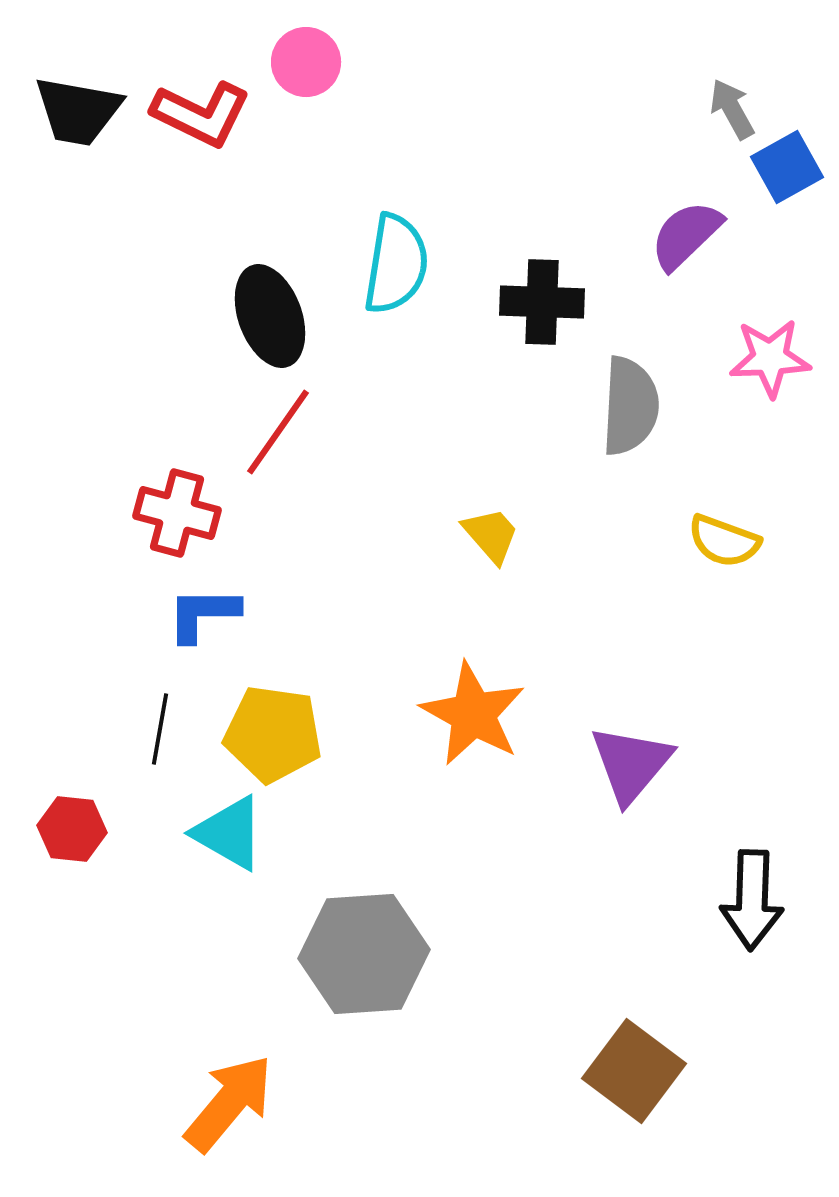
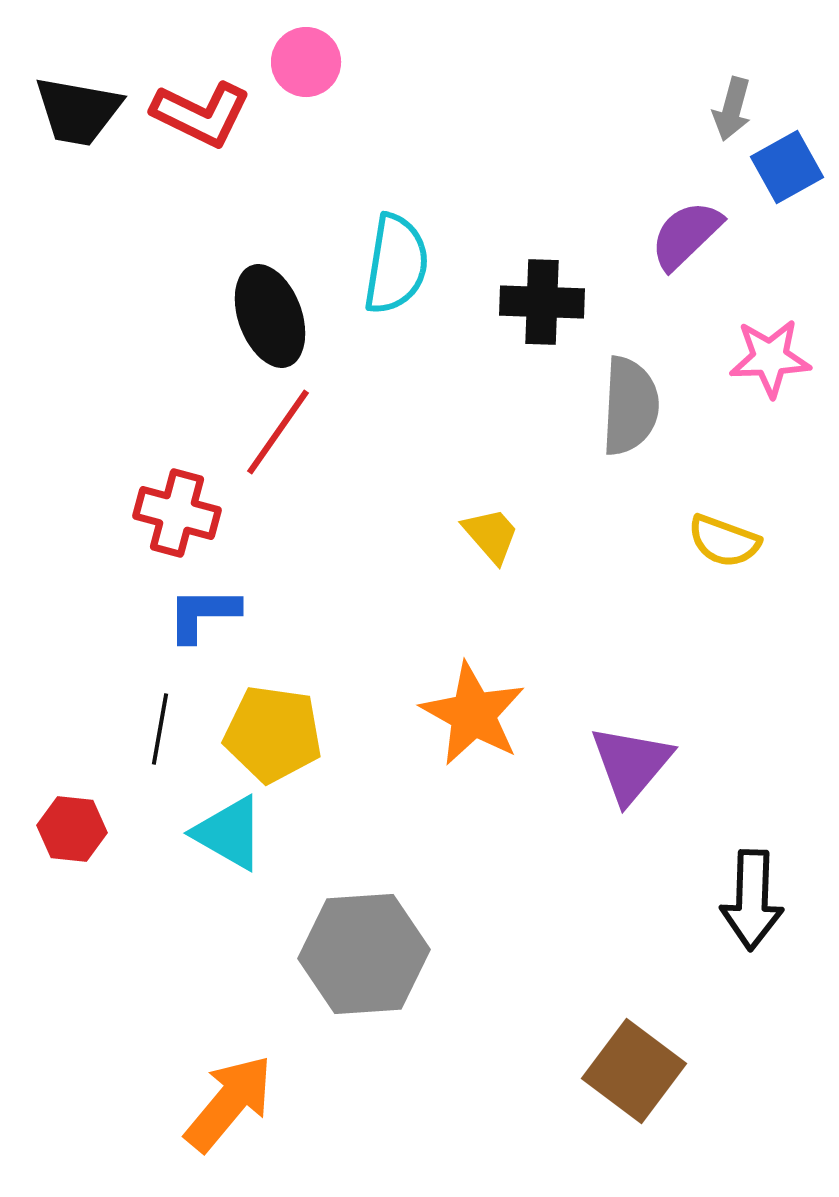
gray arrow: rotated 136 degrees counterclockwise
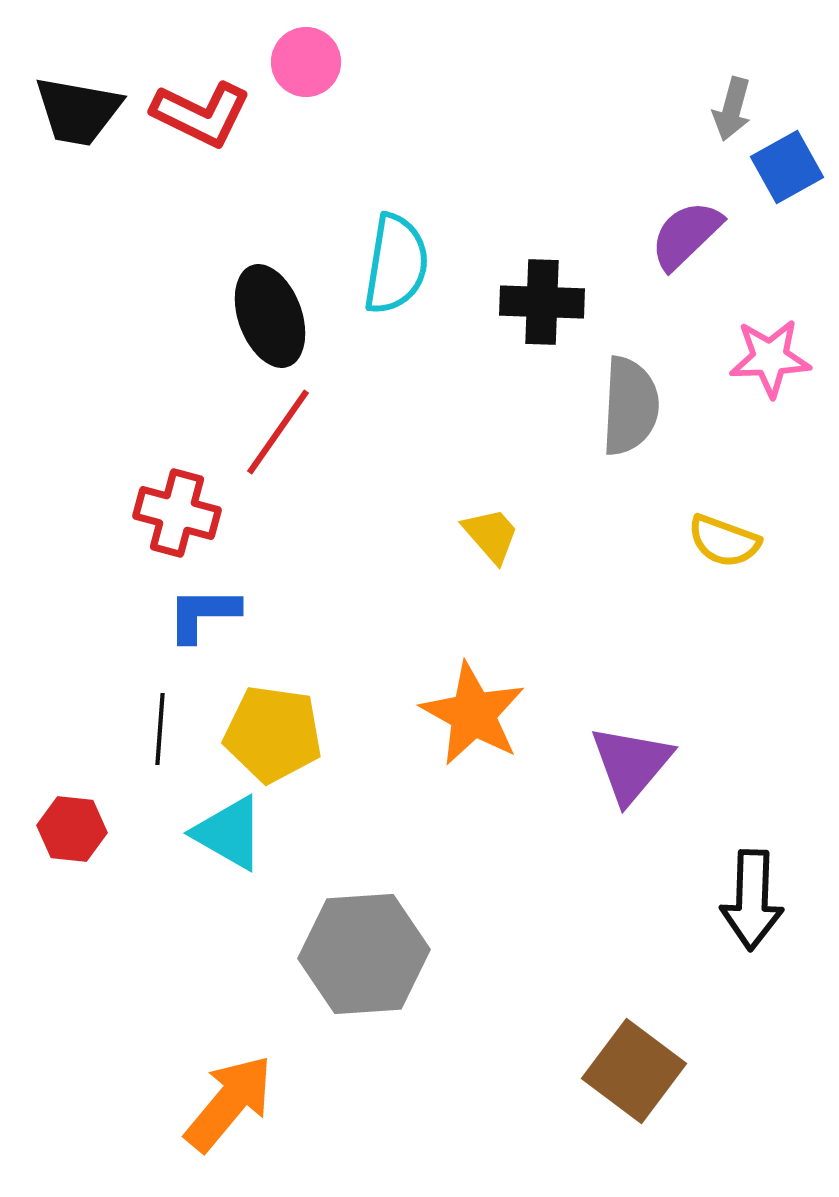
black line: rotated 6 degrees counterclockwise
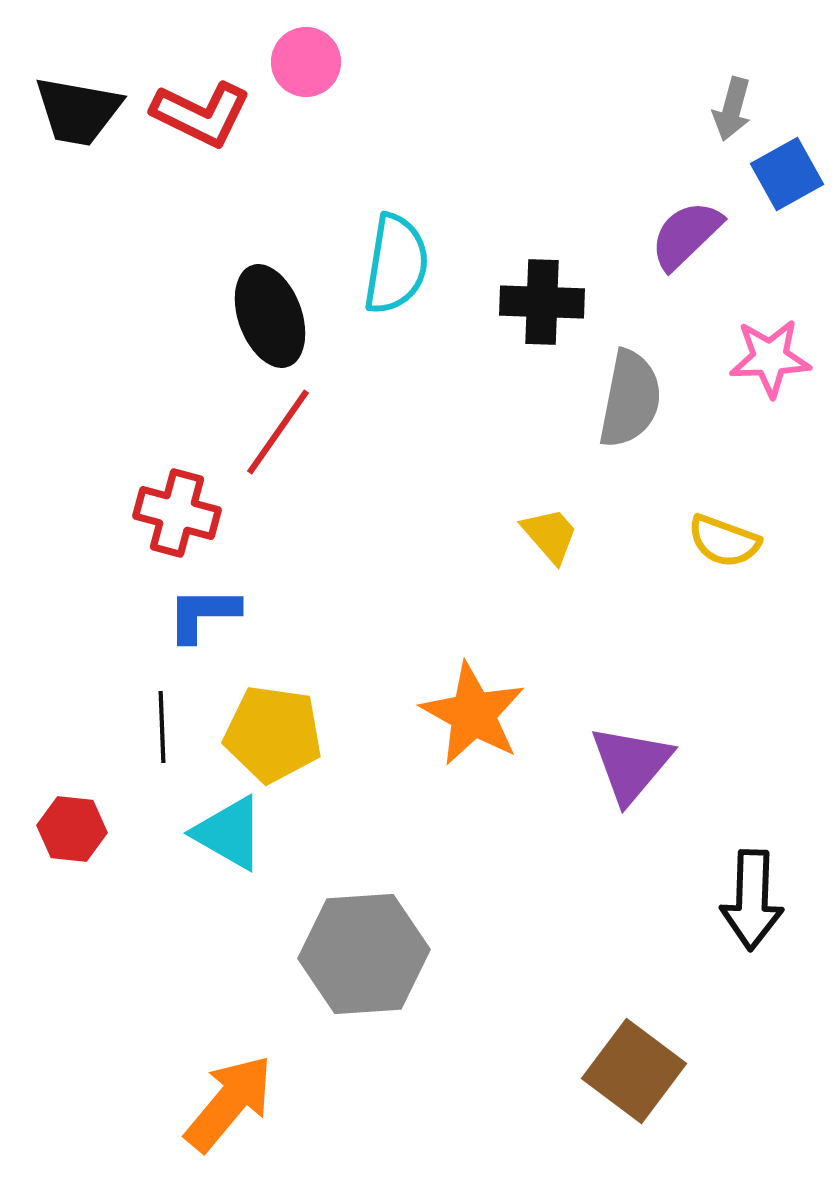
blue square: moved 7 px down
gray semicircle: moved 7 px up; rotated 8 degrees clockwise
yellow trapezoid: moved 59 px right
black line: moved 2 px right, 2 px up; rotated 6 degrees counterclockwise
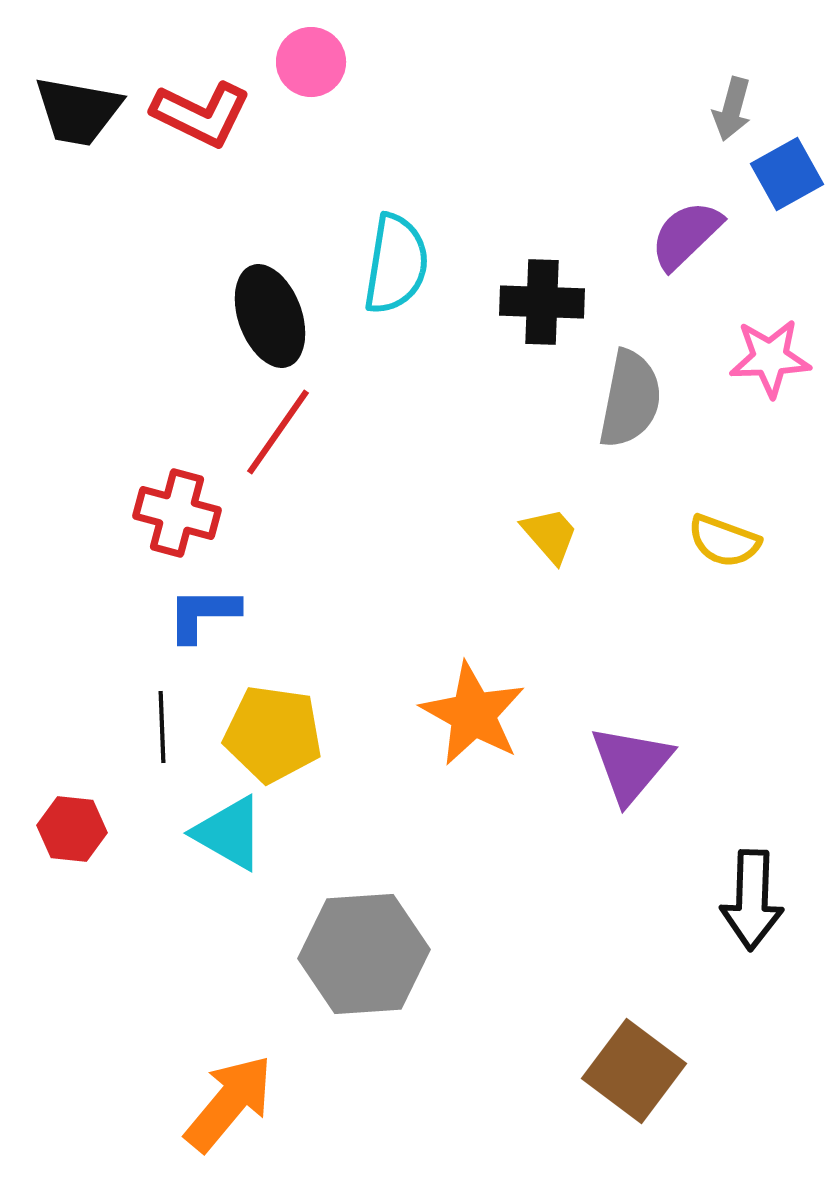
pink circle: moved 5 px right
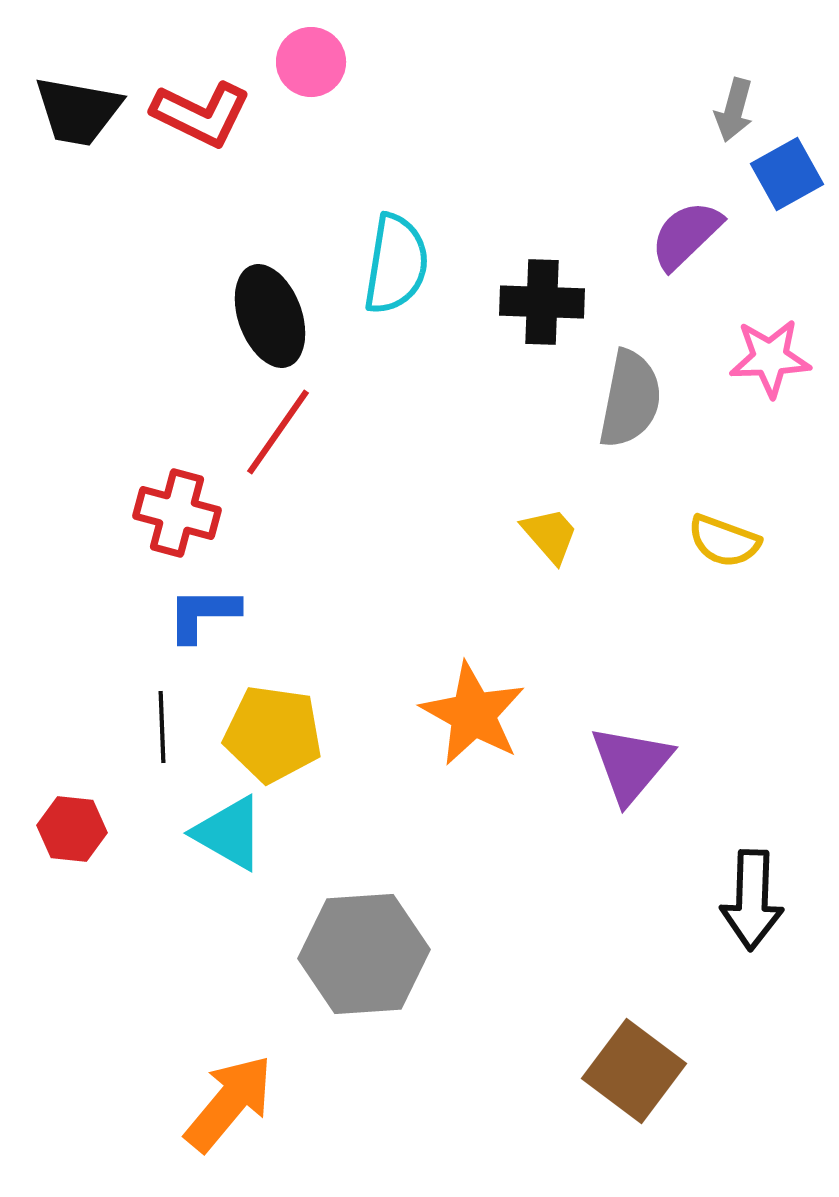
gray arrow: moved 2 px right, 1 px down
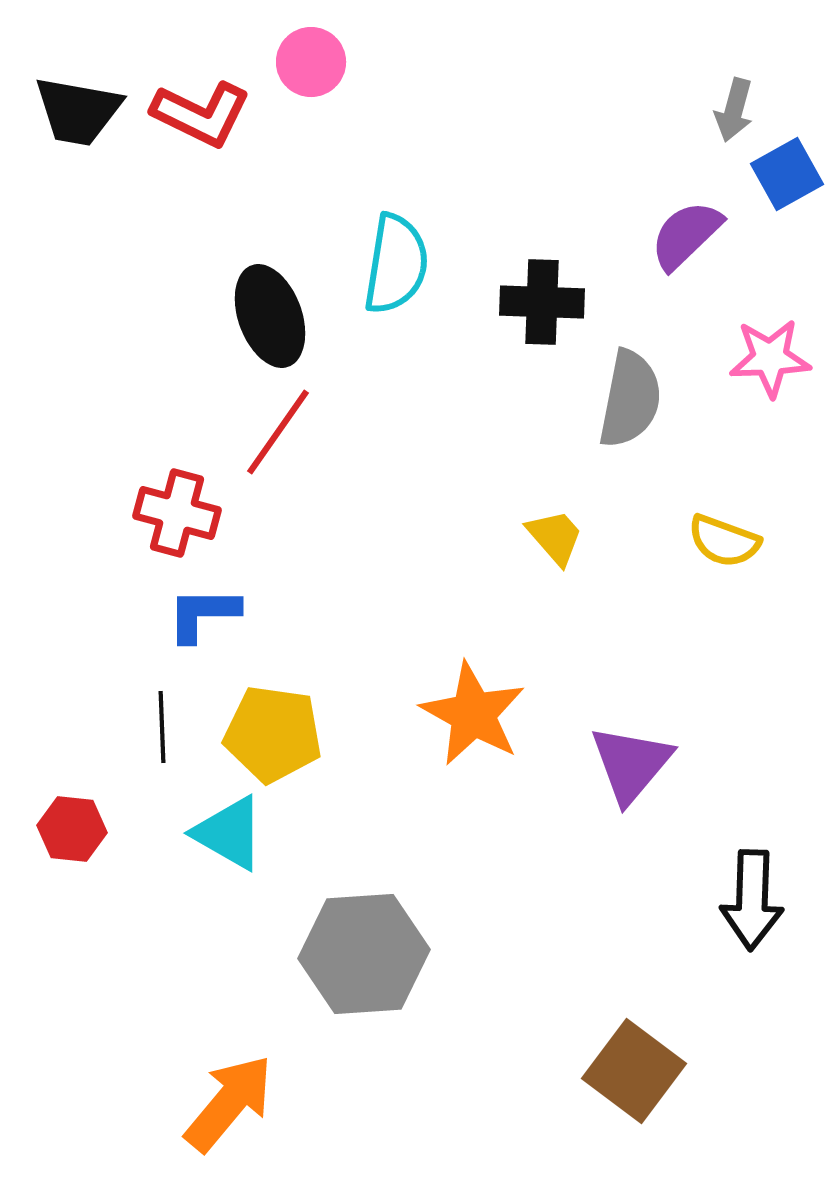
yellow trapezoid: moved 5 px right, 2 px down
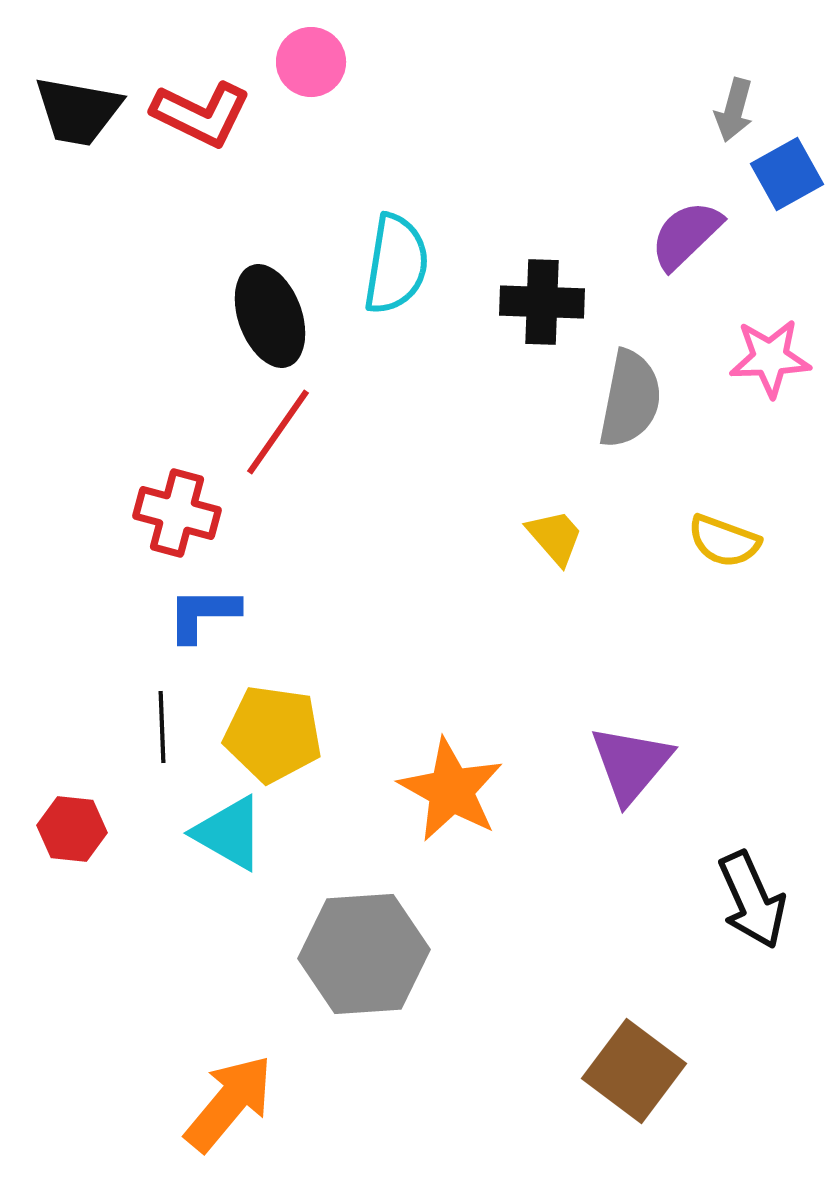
orange star: moved 22 px left, 76 px down
black arrow: rotated 26 degrees counterclockwise
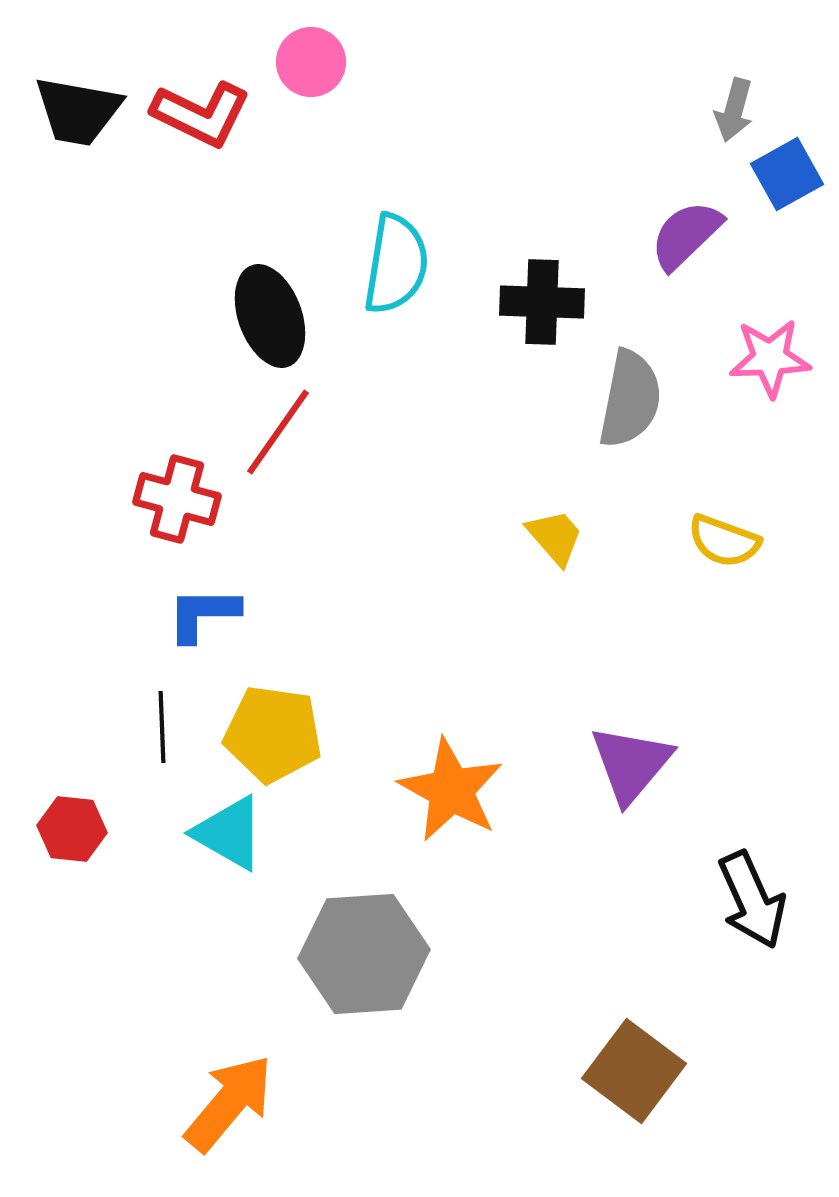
red cross: moved 14 px up
